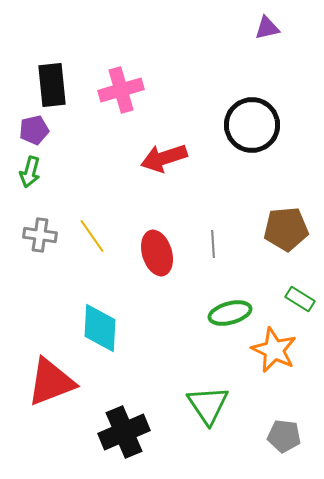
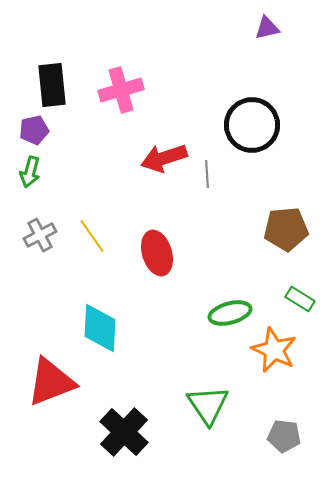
gray cross: rotated 36 degrees counterclockwise
gray line: moved 6 px left, 70 px up
black cross: rotated 24 degrees counterclockwise
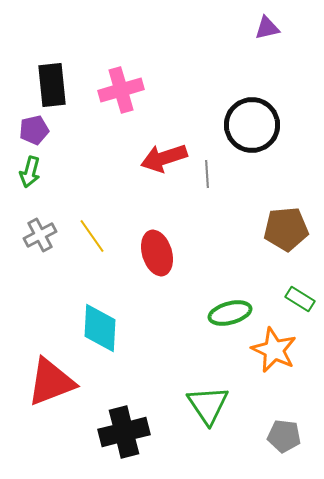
black cross: rotated 33 degrees clockwise
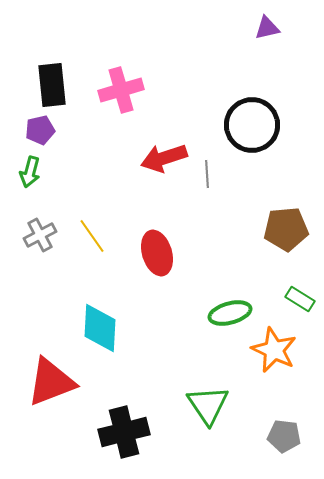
purple pentagon: moved 6 px right
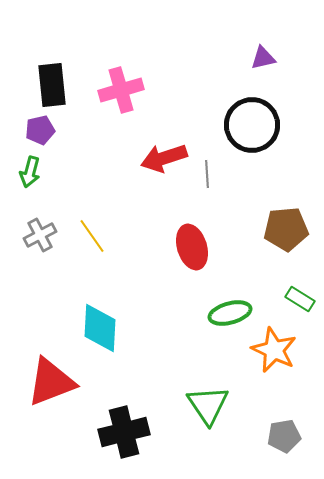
purple triangle: moved 4 px left, 30 px down
red ellipse: moved 35 px right, 6 px up
gray pentagon: rotated 16 degrees counterclockwise
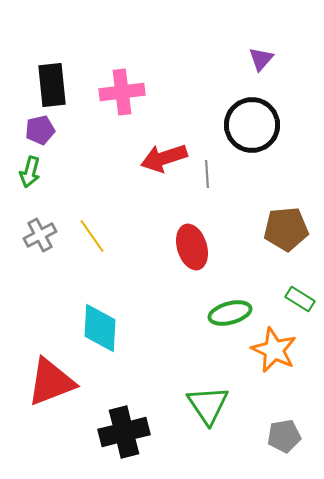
purple triangle: moved 2 px left, 1 px down; rotated 36 degrees counterclockwise
pink cross: moved 1 px right, 2 px down; rotated 9 degrees clockwise
